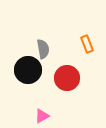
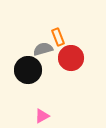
orange rectangle: moved 29 px left, 7 px up
gray semicircle: rotated 96 degrees counterclockwise
red circle: moved 4 px right, 20 px up
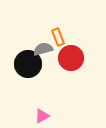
black circle: moved 6 px up
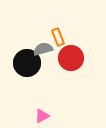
black circle: moved 1 px left, 1 px up
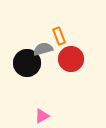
orange rectangle: moved 1 px right, 1 px up
red circle: moved 1 px down
